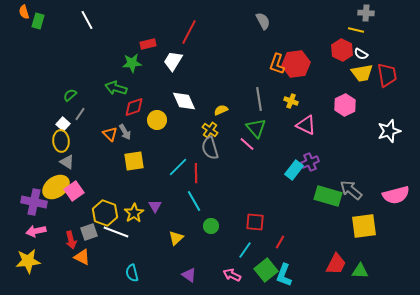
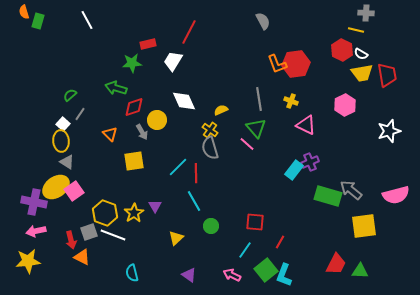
orange L-shape at (277, 64): rotated 40 degrees counterclockwise
gray arrow at (125, 132): moved 17 px right
white line at (116, 232): moved 3 px left, 3 px down
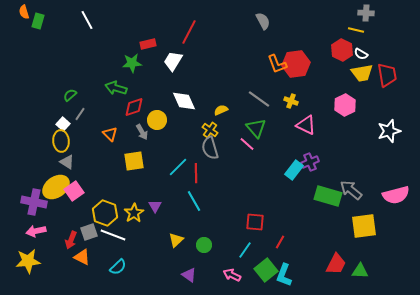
gray line at (259, 99): rotated 45 degrees counterclockwise
green circle at (211, 226): moved 7 px left, 19 px down
yellow triangle at (176, 238): moved 2 px down
red arrow at (71, 240): rotated 36 degrees clockwise
cyan semicircle at (132, 273): moved 14 px left, 6 px up; rotated 120 degrees counterclockwise
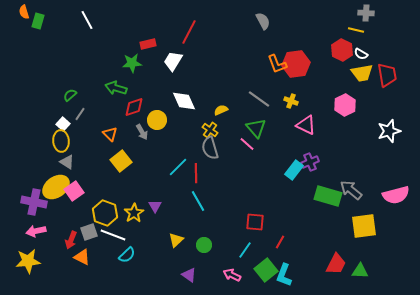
yellow square at (134, 161): moved 13 px left; rotated 30 degrees counterclockwise
cyan line at (194, 201): moved 4 px right
cyan semicircle at (118, 267): moved 9 px right, 12 px up
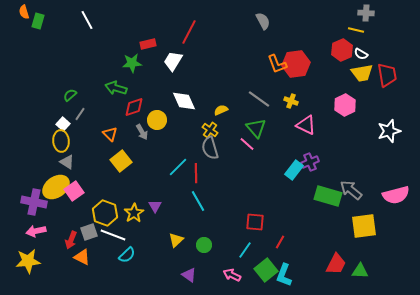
red hexagon at (342, 50): rotated 10 degrees clockwise
